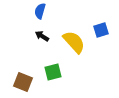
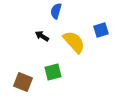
blue semicircle: moved 16 px right
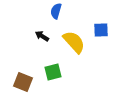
blue square: rotated 14 degrees clockwise
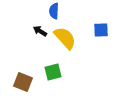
blue semicircle: moved 2 px left; rotated 14 degrees counterclockwise
black arrow: moved 2 px left, 5 px up
yellow semicircle: moved 9 px left, 4 px up
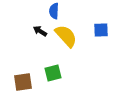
yellow semicircle: moved 1 px right, 2 px up
green square: moved 1 px down
brown square: rotated 30 degrees counterclockwise
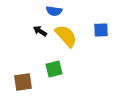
blue semicircle: rotated 84 degrees counterclockwise
green square: moved 1 px right, 4 px up
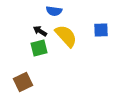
green square: moved 15 px left, 21 px up
brown square: rotated 18 degrees counterclockwise
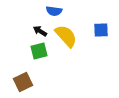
green square: moved 3 px down
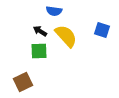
blue square: moved 1 px right; rotated 21 degrees clockwise
green square: rotated 12 degrees clockwise
